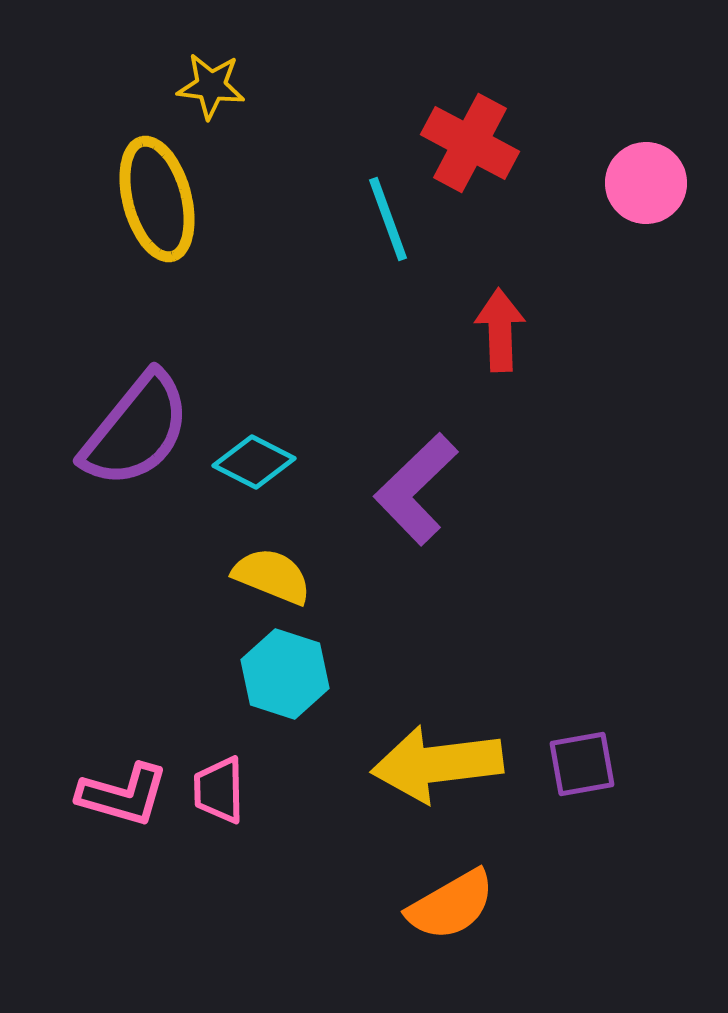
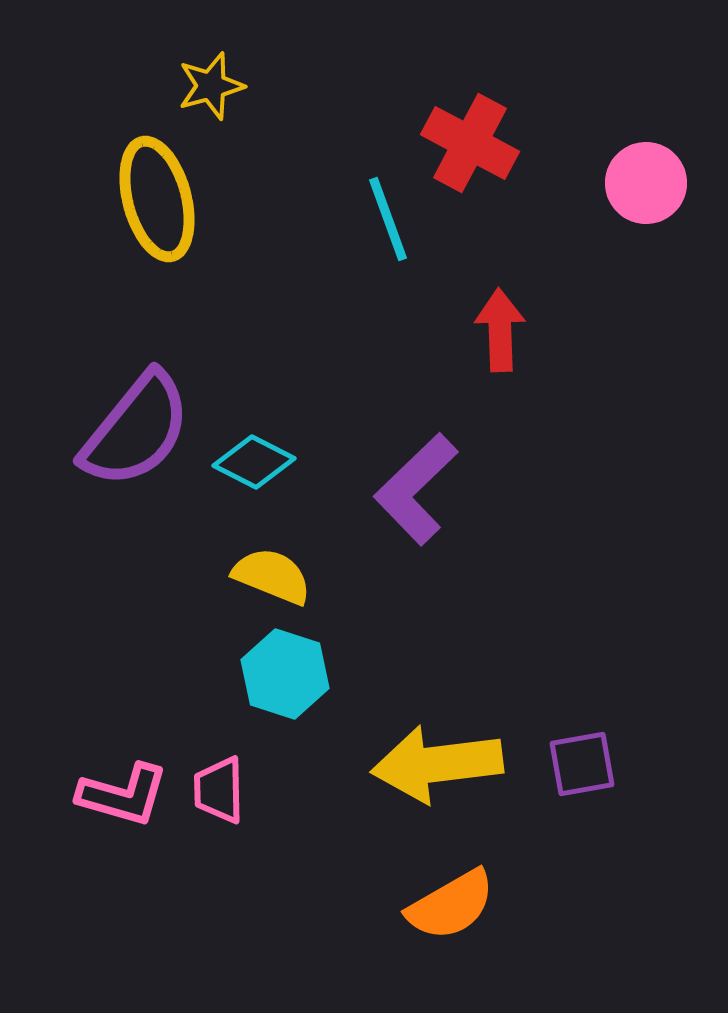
yellow star: rotated 22 degrees counterclockwise
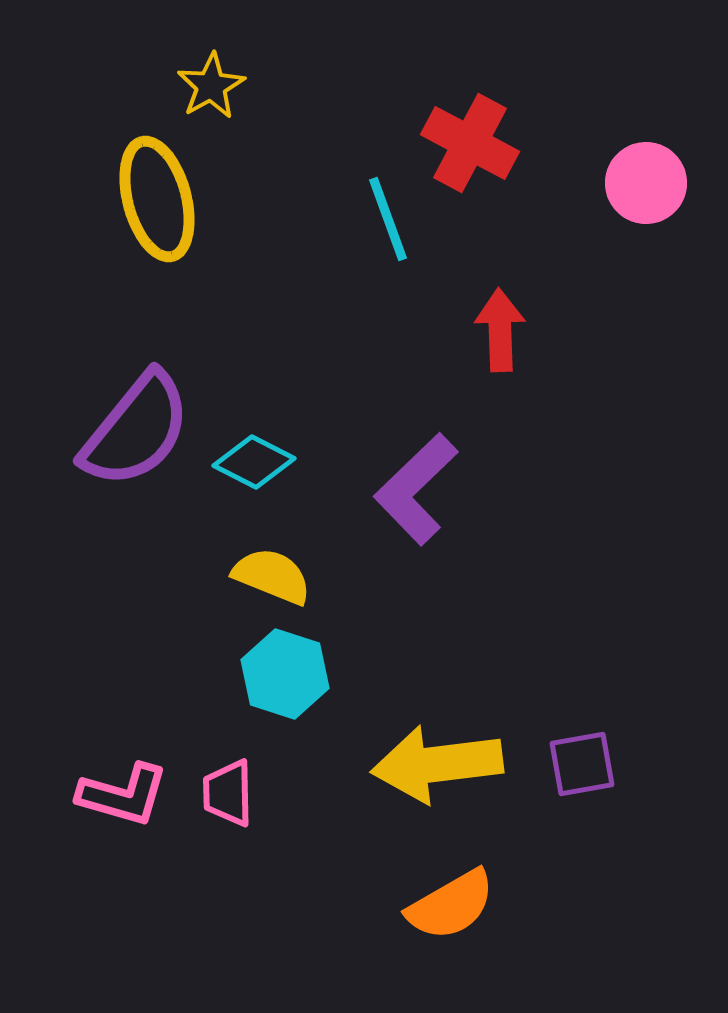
yellow star: rotated 14 degrees counterclockwise
pink trapezoid: moved 9 px right, 3 px down
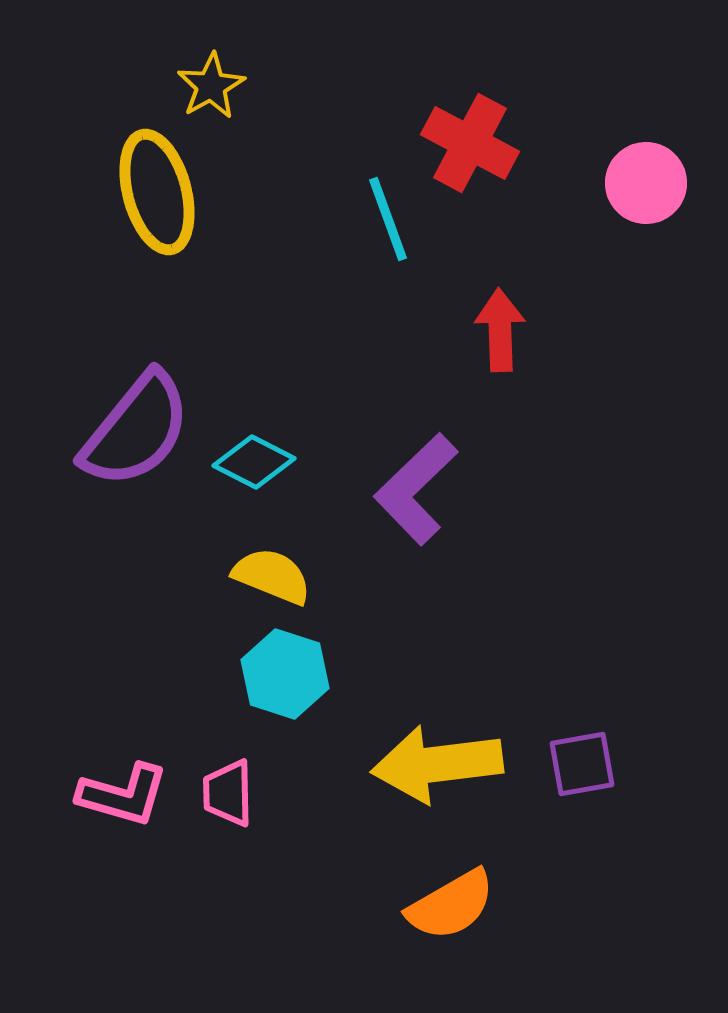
yellow ellipse: moved 7 px up
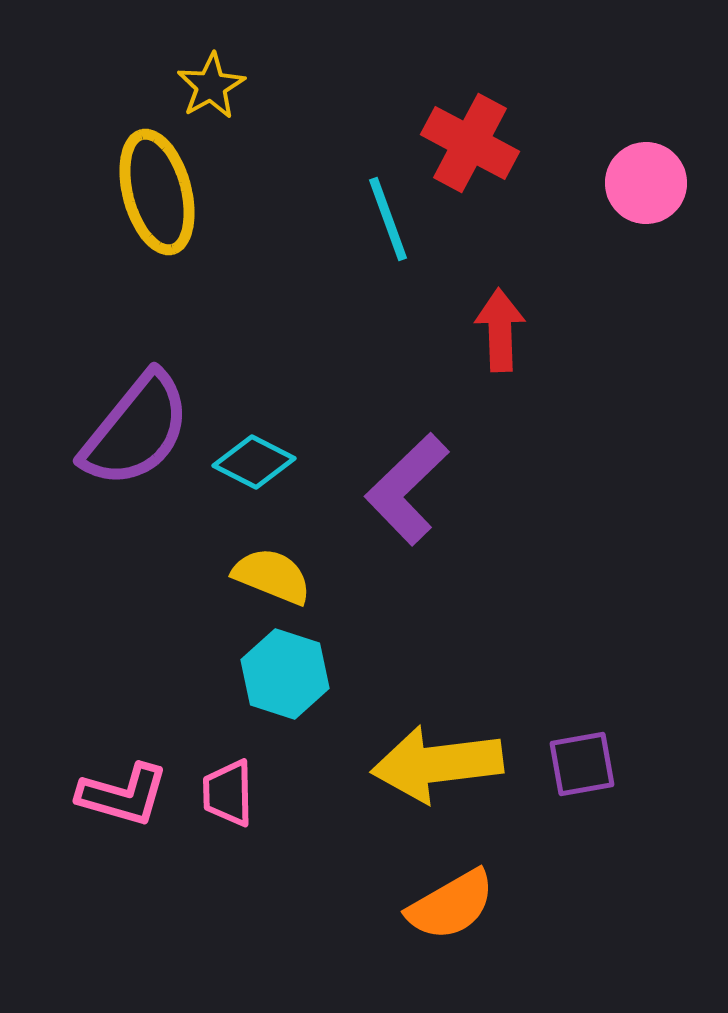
purple L-shape: moved 9 px left
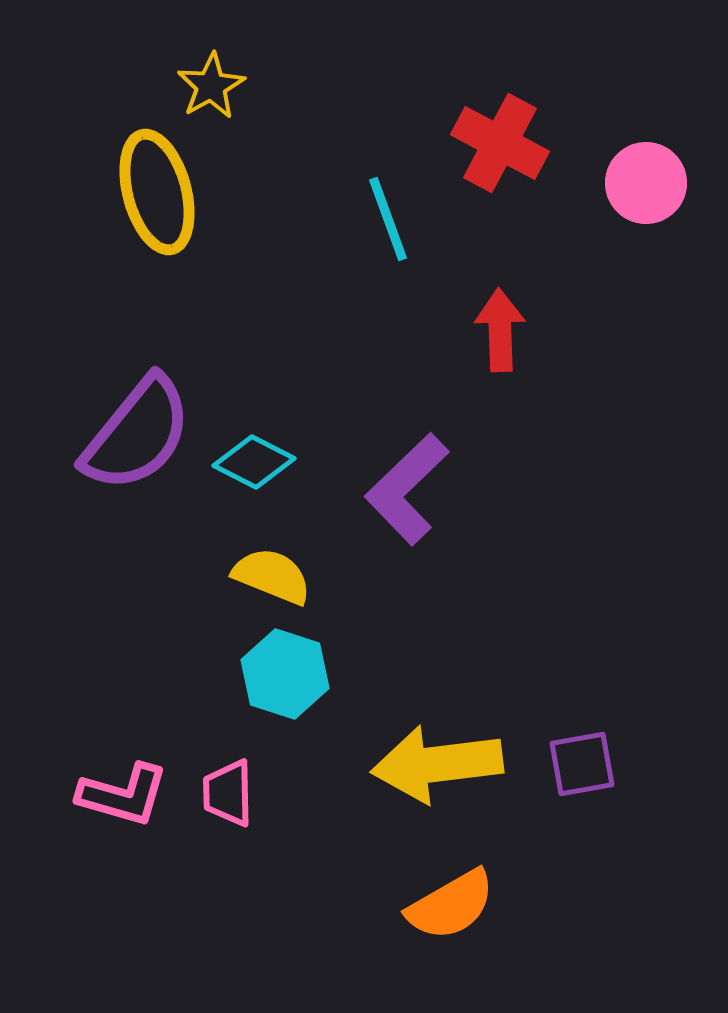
red cross: moved 30 px right
purple semicircle: moved 1 px right, 4 px down
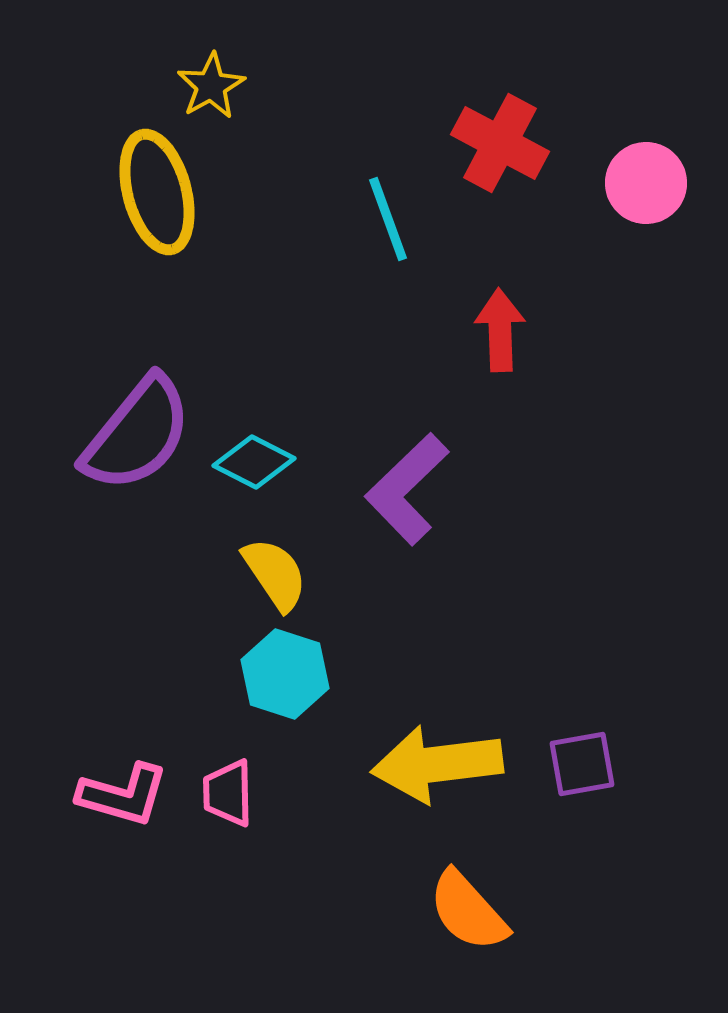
yellow semicircle: moved 3 px right, 2 px up; rotated 34 degrees clockwise
orange semicircle: moved 17 px right, 6 px down; rotated 78 degrees clockwise
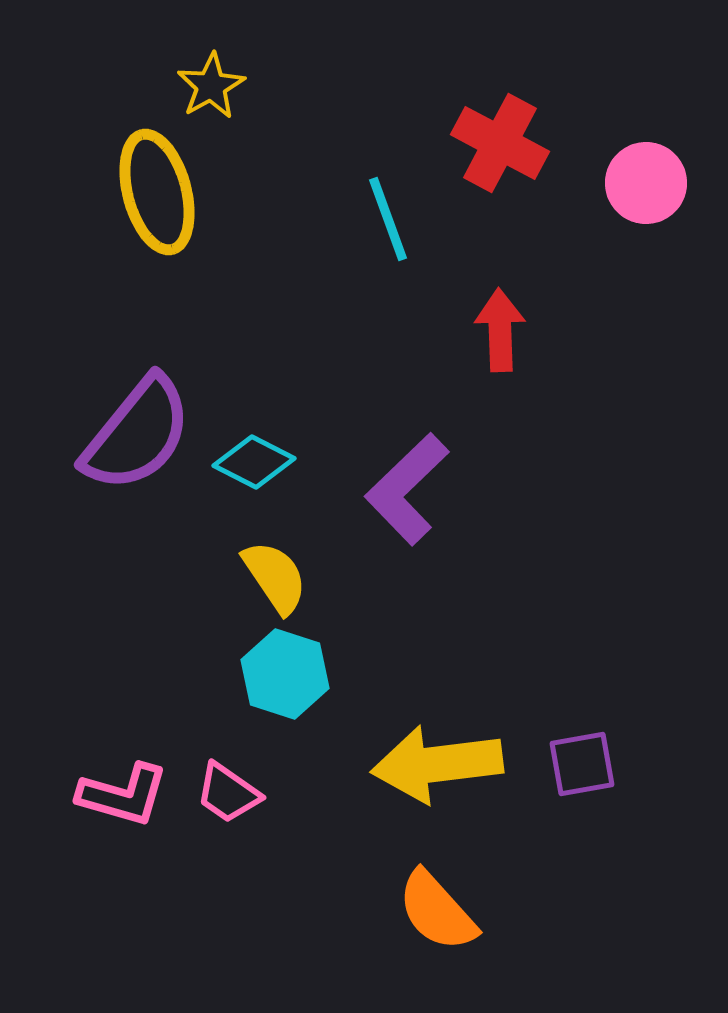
yellow semicircle: moved 3 px down
pink trapezoid: rotated 54 degrees counterclockwise
orange semicircle: moved 31 px left
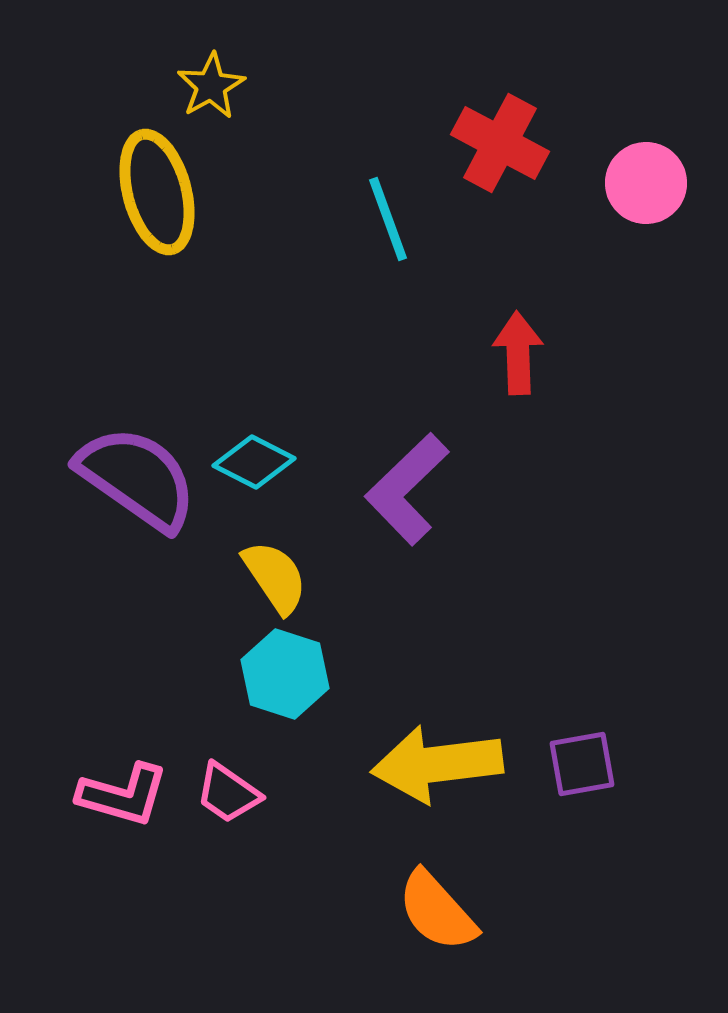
red arrow: moved 18 px right, 23 px down
purple semicircle: moved 44 px down; rotated 94 degrees counterclockwise
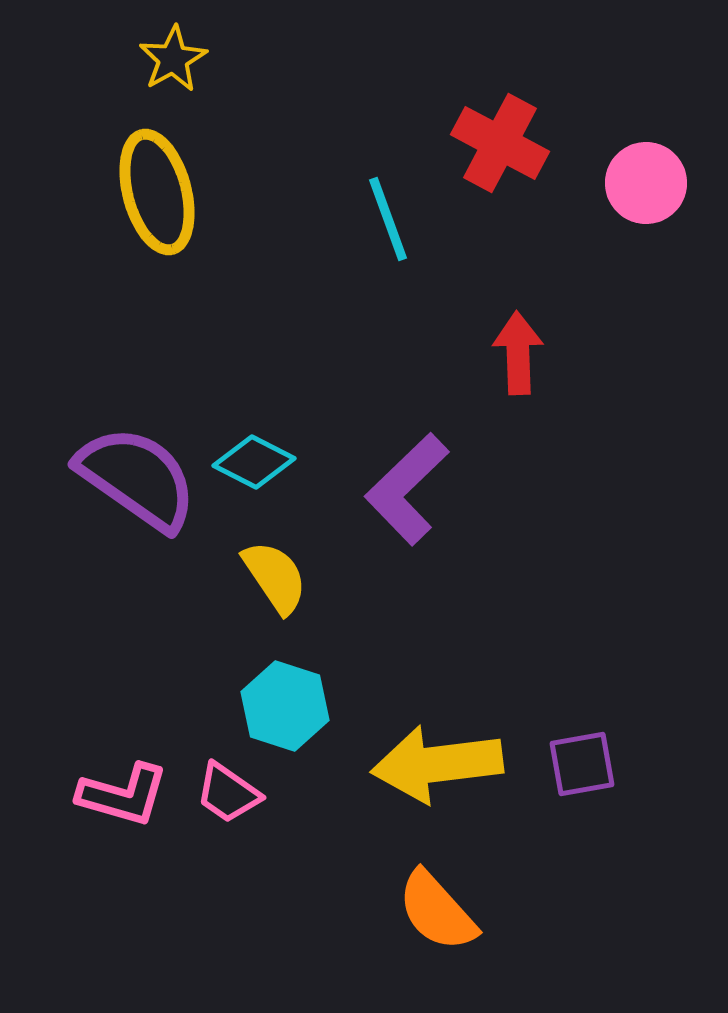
yellow star: moved 38 px left, 27 px up
cyan hexagon: moved 32 px down
